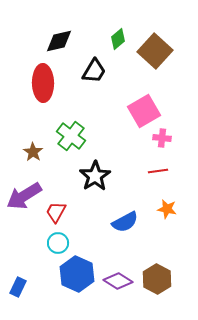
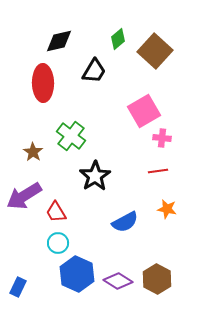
red trapezoid: rotated 60 degrees counterclockwise
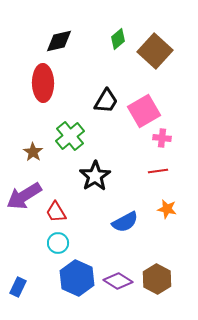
black trapezoid: moved 12 px right, 30 px down
green cross: moved 1 px left; rotated 12 degrees clockwise
blue hexagon: moved 4 px down
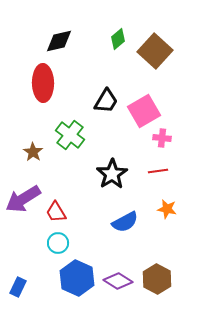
green cross: moved 1 px up; rotated 12 degrees counterclockwise
black star: moved 17 px right, 2 px up
purple arrow: moved 1 px left, 3 px down
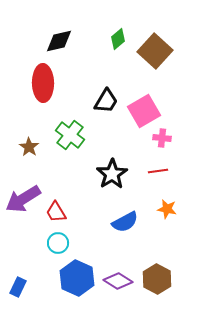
brown star: moved 4 px left, 5 px up
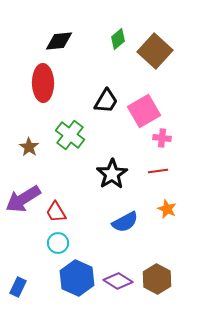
black diamond: rotated 8 degrees clockwise
orange star: rotated 12 degrees clockwise
